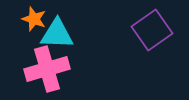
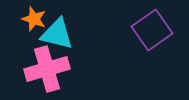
cyan triangle: rotated 12 degrees clockwise
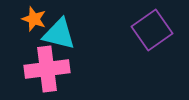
cyan triangle: moved 2 px right
pink cross: rotated 9 degrees clockwise
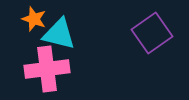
purple square: moved 3 px down
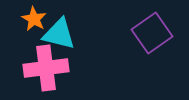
orange star: rotated 10 degrees clockwise
pink cross: moved 1 px left, 1 px up
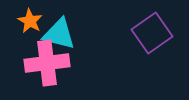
orange star: moved 4 px left, 2 px down
pink cross: moved 1 px right, 5 px up
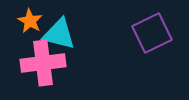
purple square: rotated 9 degrees clockwise
pink cross: moved 4 px left
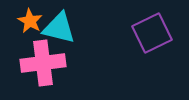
cyan triangle: moved 6 px up
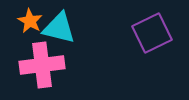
pink cross: moved 1 px left, 2 px down
